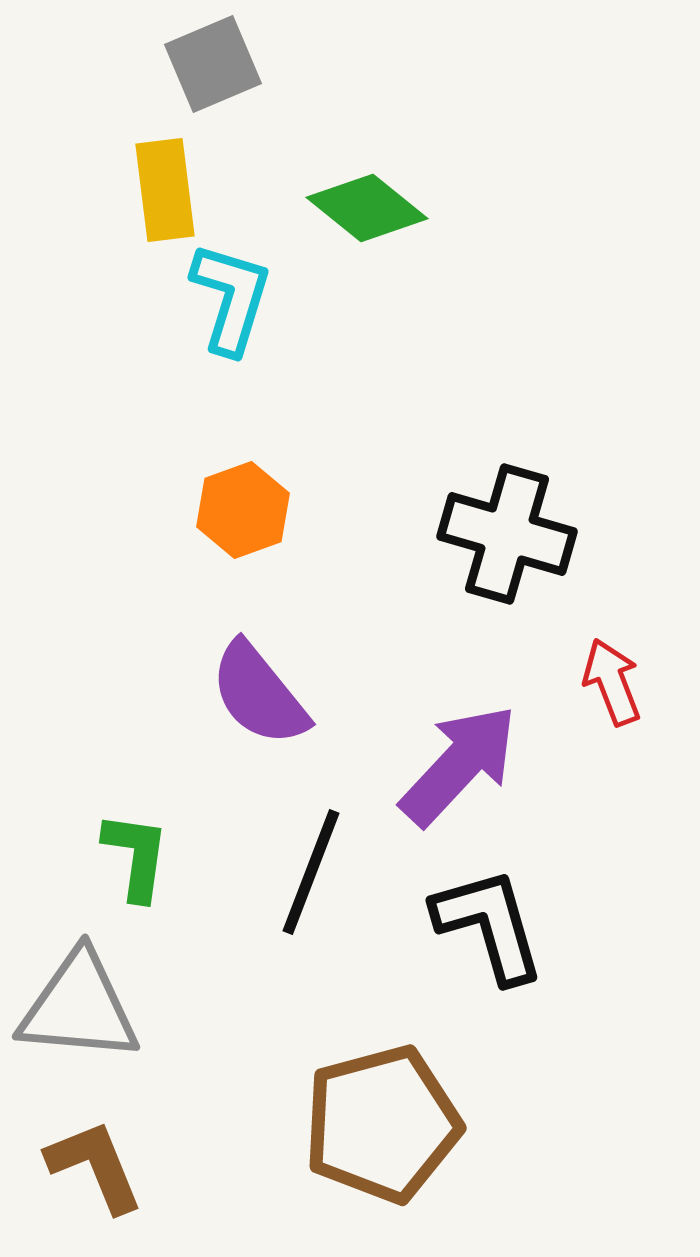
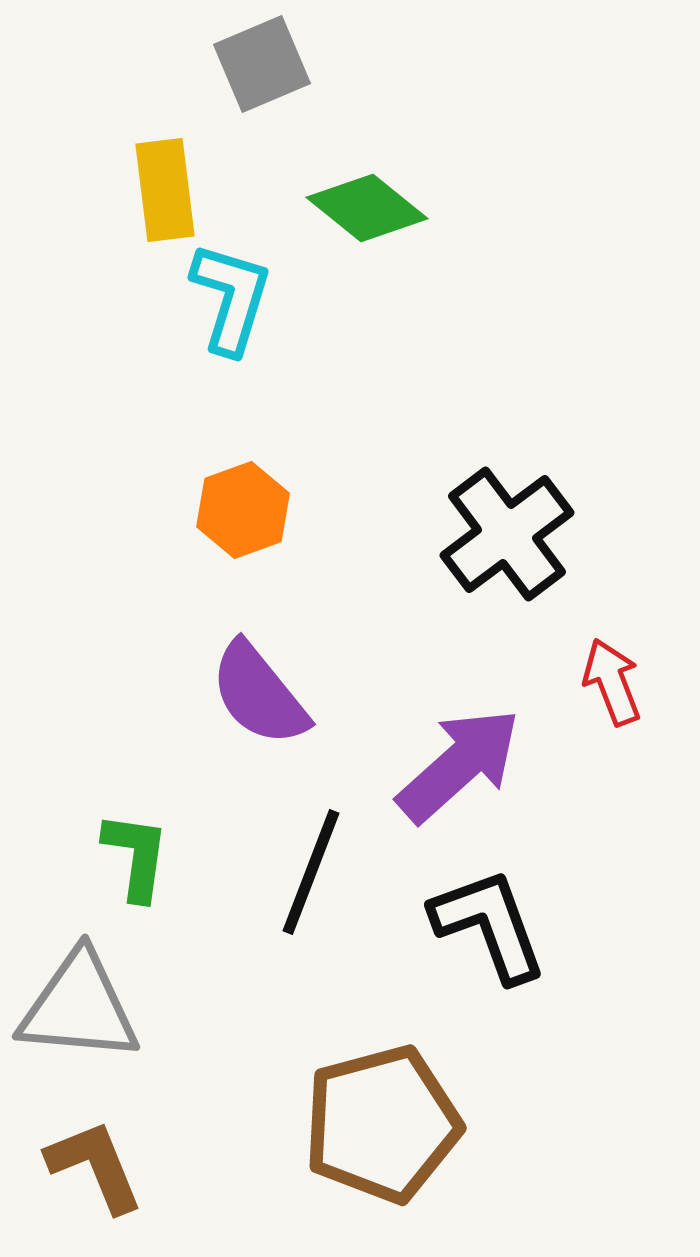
gray square: moved 49 px right
black cross: rotated 37 degrees clockwise
purple arrow: rotated 5 degrees clockwise
black L-shape: rotated 4 degrees counterclockwise
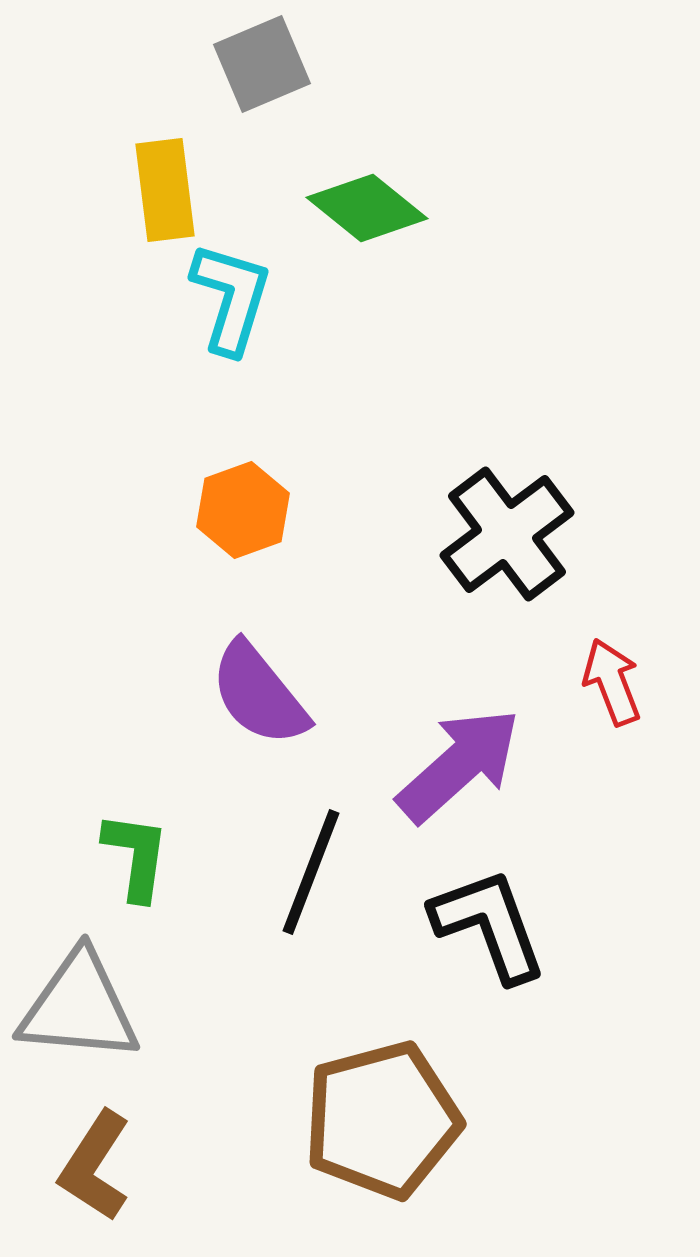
brown pentagon: moved 4 px up
brown L-shape: rotated 125 degrees counterclockwise
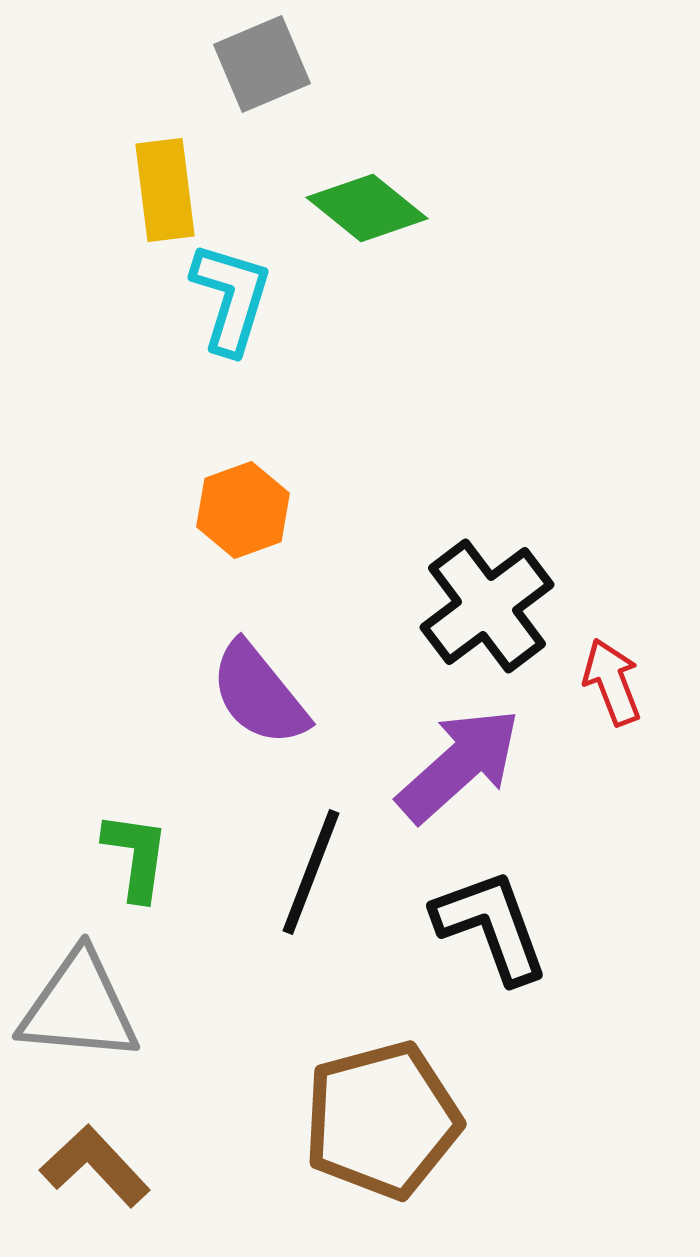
black cross: moved 20 px left, 72 px down
black L-shape: moved 2 px right, 1 px down
brown L-shape: rotated 104 degrees clockwise
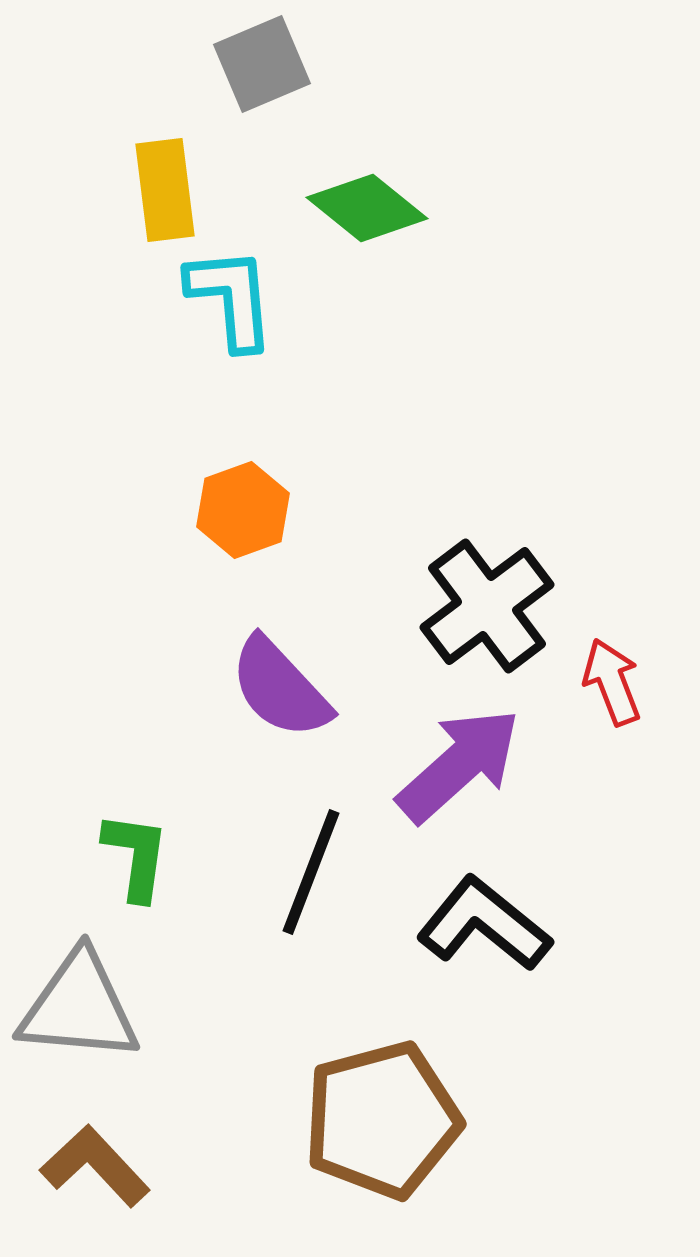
cyan L-shape: rotated 22 degrees counterclockwise
purple semicircle: moved 21 px right, 6 px up; rotated 4 degrees counterclockwise
black L-shape: moved 7 px left, 2 px up; rotated 31 degrees counterclockwise
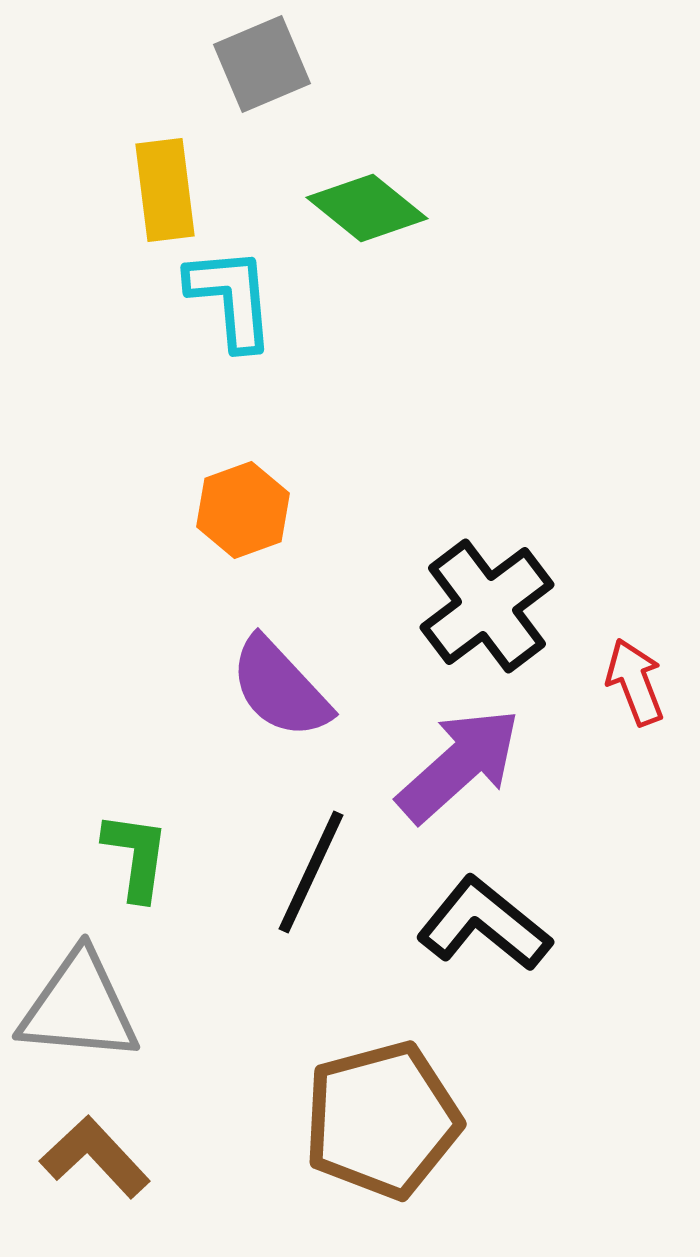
red arrow: moved 23 px right
black line: rotated 4 degrees clockwise
brown L-shape: moved 9 px up
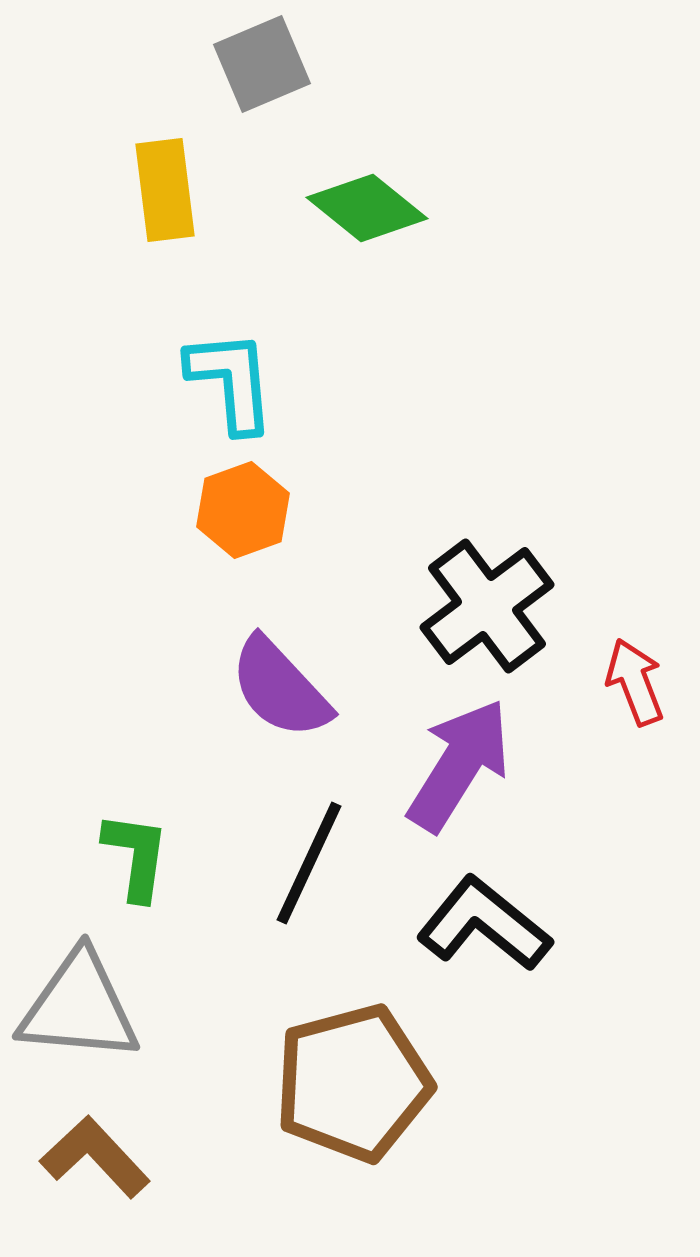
cyan L-shape: moved 83 px down
purple arrow: rotated 16 degrees counterclockwise
black line: moved 2 px left, 9 px up
brown pentagon: moved 29 px left, 37 px up
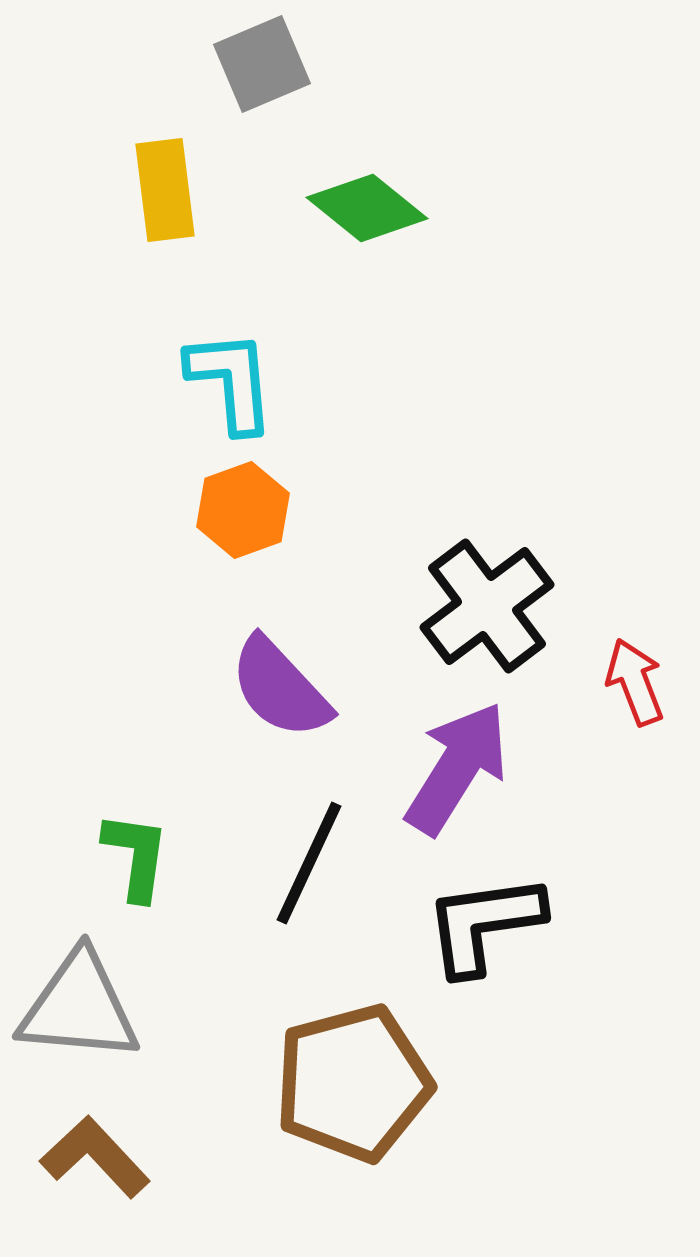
purple arrow: moved 2 px left, 3 px down
black L-shape: rotated 47 degrees counterclockwise
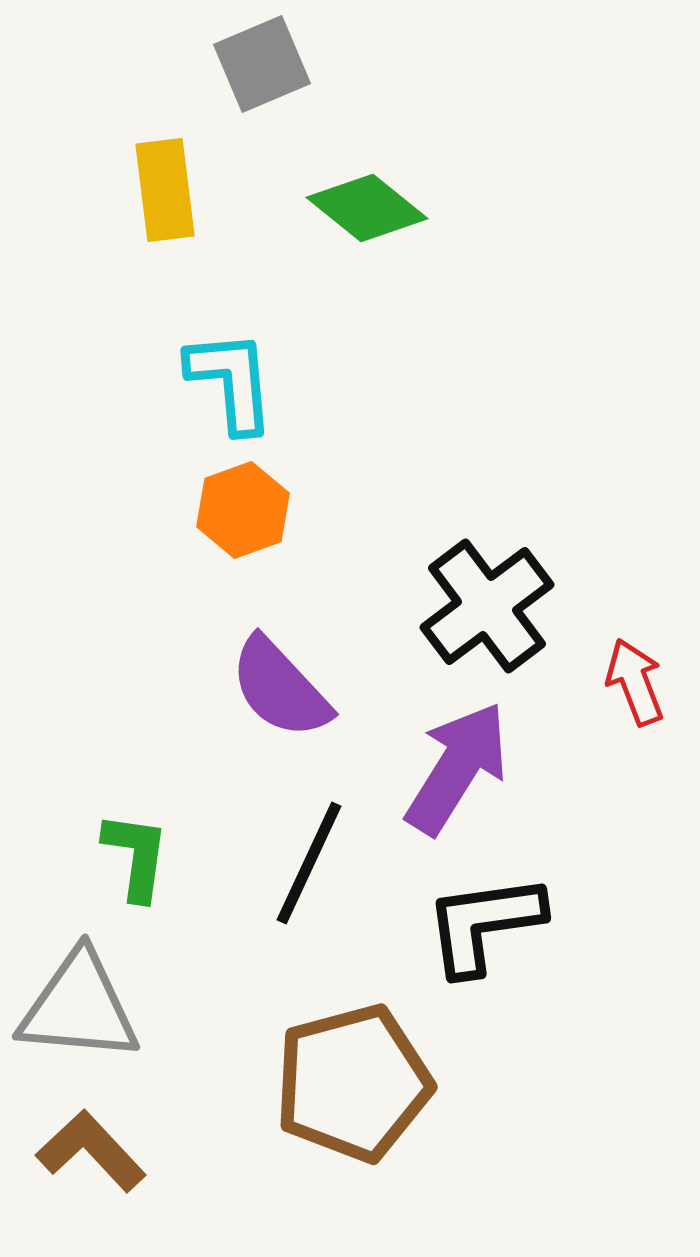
brown L-shape: moved 4 px left, 6 px up
